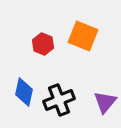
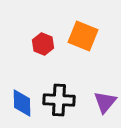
blue diamond: moved 2 px left, 11 px down; rotated 12 degrees counterclockwise
black cross: rotated 24 degrees clockwise
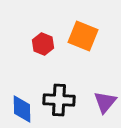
blue diamond: moved 6 px down
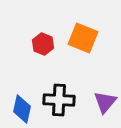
orange square: moved 2 px down
blue diamond: rotated 12 degrees clockwise
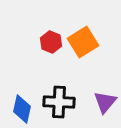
orange square: moved 4 px down; rotated 36 degrees clockwise
red hexagon: moved 8 px right, 2 px up
black cross: moved 2 px down
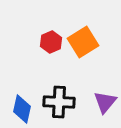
red hexagon: rotated 15 degrees clockwise
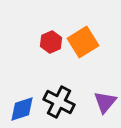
black cross: rotated 24 degrees clockwise
blue diamond: rotated 60 degrees clockwise
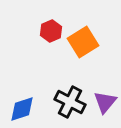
red hexagon: moved 11 px up
black cross: moved 11 px right
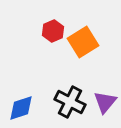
red hexagon: moved 2 px right
blue diamond: moved 1 px left, 1 px up
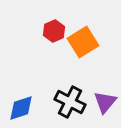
red hexagon: moved 1 px right
